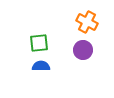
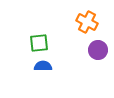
purple circle: moved 15 px right
blue semicircle: moved 2 px right
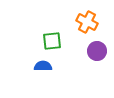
green square: moved 13 px right, 2 px up
purple circle: moved 1 px left, 1 px down
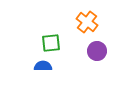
orange cross: rotated 10 degrees clockwise
green square: moved 1 px left, 2 px down
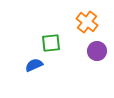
blue semicircle: moved 9 px left, 1 px up; rotated 24 degrees counterclockwise
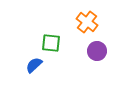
green square: rotated 12 degrees clockwise
blue semicircle: rotated 18 degrees counterclockwise
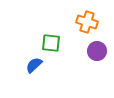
orange cross: rotated 20 degrees counterclockwise
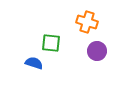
blue semicircle: moved 2 px up; rotated 60 degrees clockwise
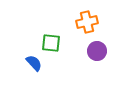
orange cross: rotated 30 degrees counterclockwise
blue semicircle: rotated 30 degrees clockwise
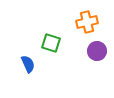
green square: rotated 12 degrees clockwise
blue semicircle: moved 6 px left, 1 px down; rotated 18 degrees clockwise
